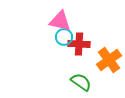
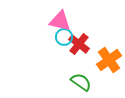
red cross: rotated 35 degrees clockwise
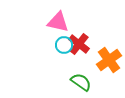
pink triangle: moved 2 px left, 1 px down
cyan circle: moved 8 px down
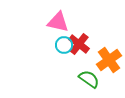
green semicircle: moved 8 px right, 3 px up
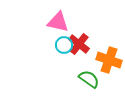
orange cross: rotated 35 degrees counterclockwise
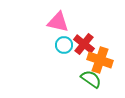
red cross: moved 5 px right
orange cross: moved 9 px left
green semicircle: moved 2 px right
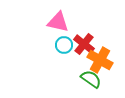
orange cross: rotated 10 degrees clockwise
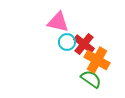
cyan circle: moved 3 px right, 3 px up
orange cross: moved 3 px left
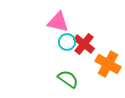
orange cross: moved 11 px right, 4 px down
green semicircle: moved 23 px left
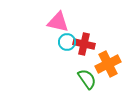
red cross: rotated 25 degrees counterclockwise
orange cross: rotated 35 degrees clockwise
green semicircle: moved 19 px right; rotated 20 degrees clockwise
